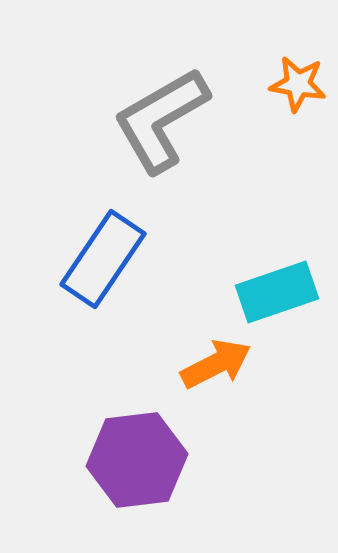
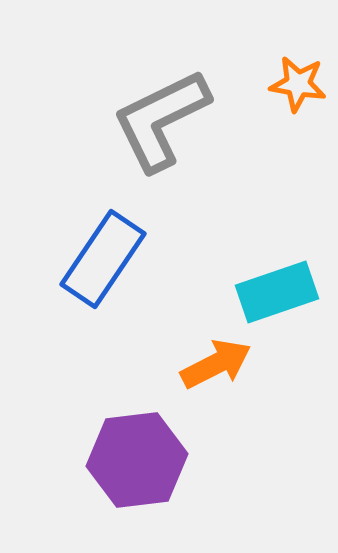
gray L-shape: rotated 4 degrees clockwise
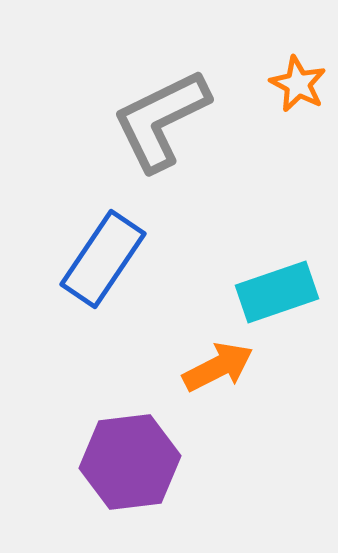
orange star: rotated 18 degrees clockwise
orange arrow: moved 2 px right, 3 px down
purple hexagon: moved 7 px left, 2 px down
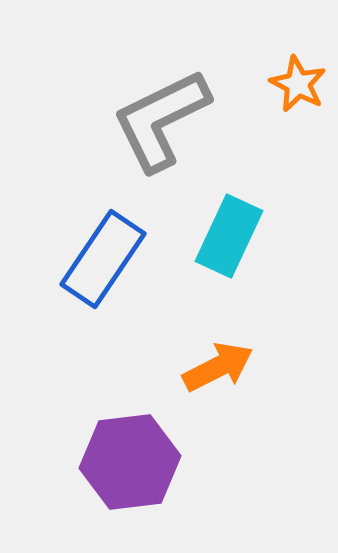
cyan rectangle: moved 48 px left, 56 px up; rotated 46 degrees counterclockwise
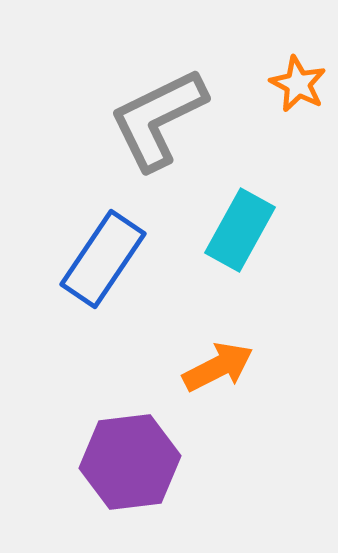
gray L-shape: moved 3 px left, 1 px up
cyan rectangle: moved 11 px right, 6 px up; rotated 4 degrees clockwise
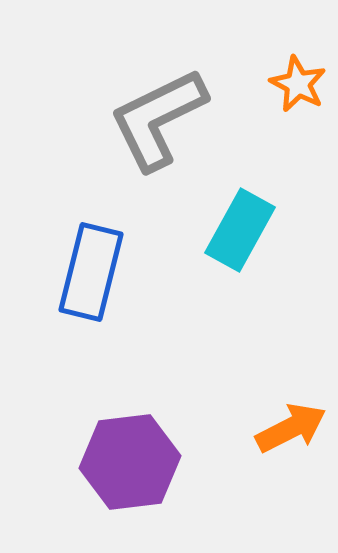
blue rectangle: moved 12 px left, 13 px down; rotated 20 degrees counterclockwise
orange arrow: moved 73 px right, 61 px down
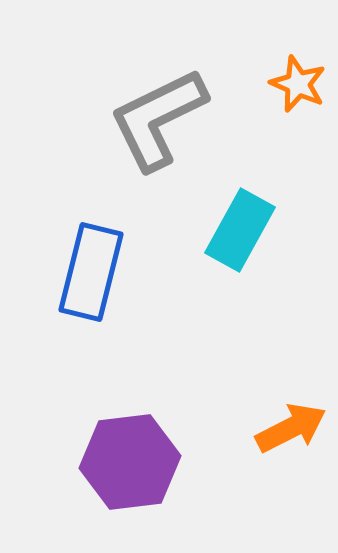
orange star: rotated 4 degrees counterclockwise
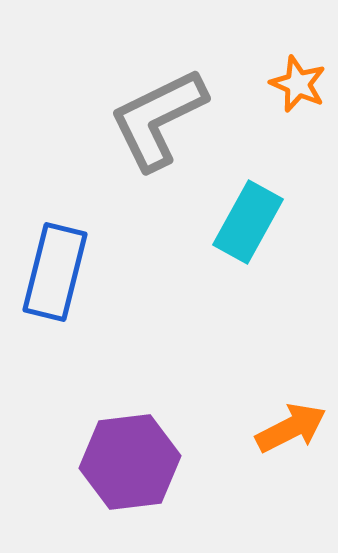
cyan rectangle: moved 8 px right, 8 px up
blue rectangle: moved 36 px left
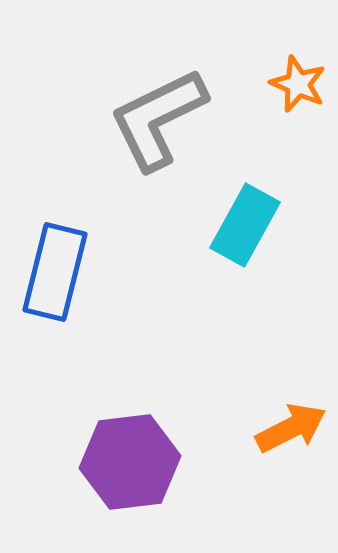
cyan rectangle: moved 3 px left, 3 px down
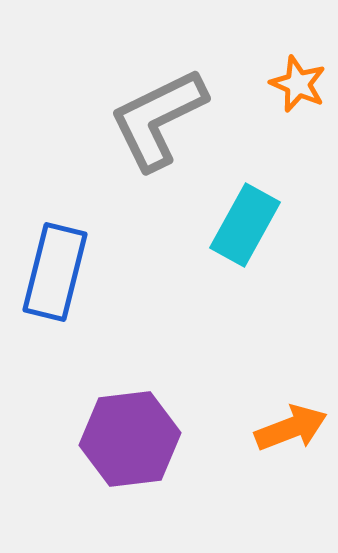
orange arrow: rotated 6 degrees clockwise
purple hexagon: moved 23 px up
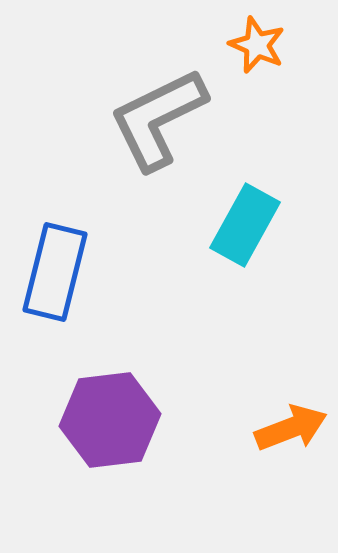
orange star: moved 41 px left, 39 px up
purple hexagon: moved 20 px left, 19 px up
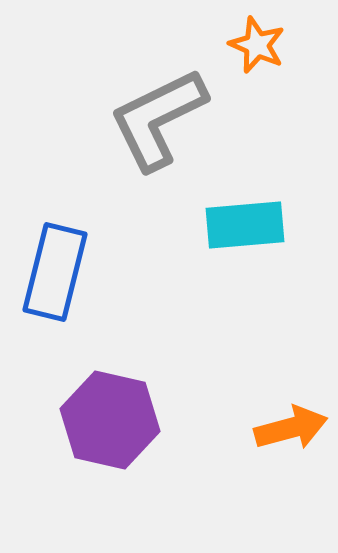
cyan rectangle: rotated 56 degrees clockwise
purple hexagon: rotated 20 degrees clockwise
orange arrow: rotated 6 degrees clockwise
